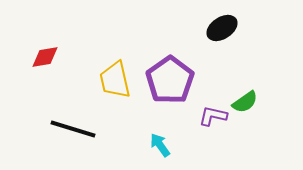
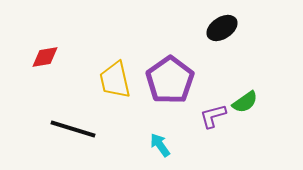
purple L-shape: rotated 28 degrees counterclockwise
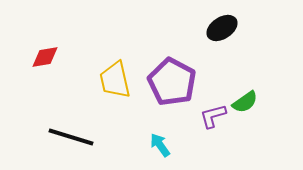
purple pentagon: moved 2 px right, 2 px down; rotated 9 degrees counterclockwise
black line: moved 2 px left, 8 px down
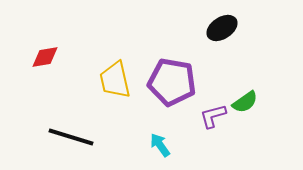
purple pentagon: rotated 18 degrees counterclockwise
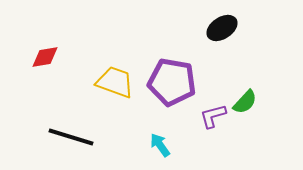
yellow trapezoid: moved 2 px down; rotated 123 degrees clockwise
green semicircle: rotated 12 degrees counterclockwise
